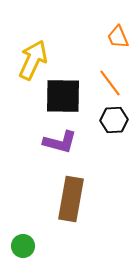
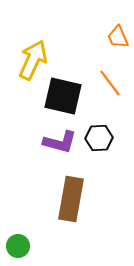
black square: rotated 12 degrees clockwise
black hexagon: moved 15 px left, 18 px down
green circle: moved 5 px left
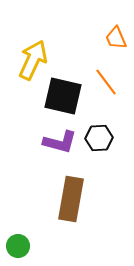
orange trapezoid: moved 2 px left, 1 px down
orange line: moved 4 px left, 1 px up
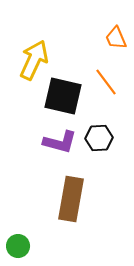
yellow arrow: moved 1 px right
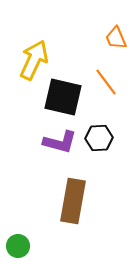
black square: moved 1 px down
brown rectangle: moved 2 px right, 2 px down
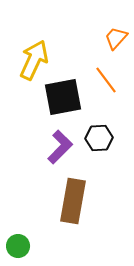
orange trapezoid: rotated 65 degrees clockwise
orange line: moved 2 px up
black square: rotated 24 degrees counterclockwise
purple L-shape: moved 5 px down; rotated 60 degrees counterclockwise
